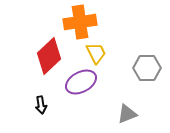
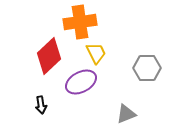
gray triangle: moved 1 px left
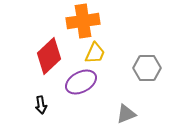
orange cross: moved 3 px right, 1 px up
yellow trapezoid: moved 1 px left; rotated 50 degrees clockwise
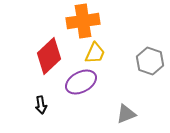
gray hexagon: moved 3 px right, 7 px up; rotated 20 degrees clockwise
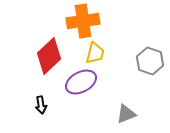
yellow trapezoid: rotated 10 degrees counterclockwise
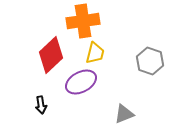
red diamond: moved 2 px right, 1 px up
gray triangle: moved 2 px left
